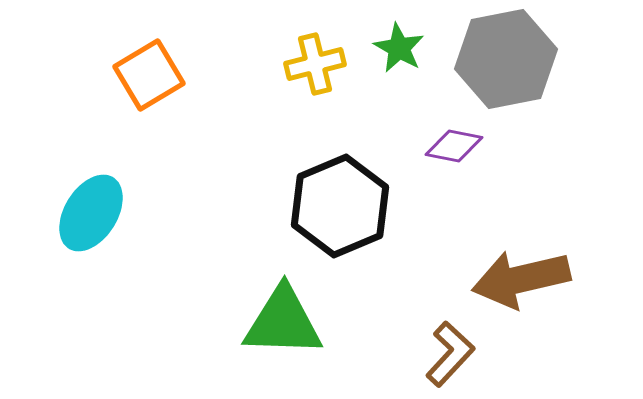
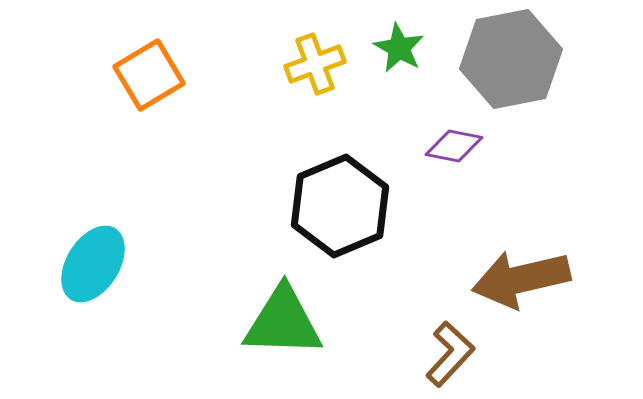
gray hexagon: moved 5 px right
yellow cross: rotated 6 degrees counterclockwise
cyan ellipse: moved 2 px right, 51 px down
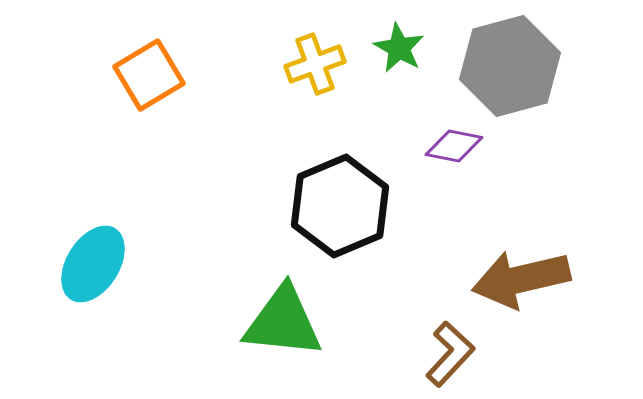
gray hexagon: moved 1 px left, 7 px down; rotated 4 degrees counterclockwise
green triangle: rotated 4 degrees clockwise
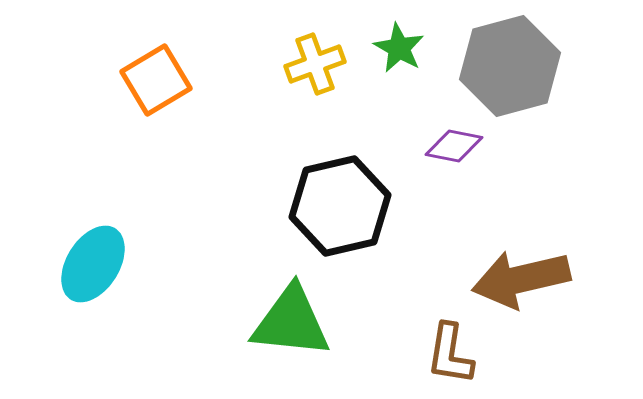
orange square: moved 7 px right, 5 px down
black hexagon: rotated 10 degrees clockwise
green triangle: moved 8 px right
brown L-shape: rotated 146 degrees clockwise
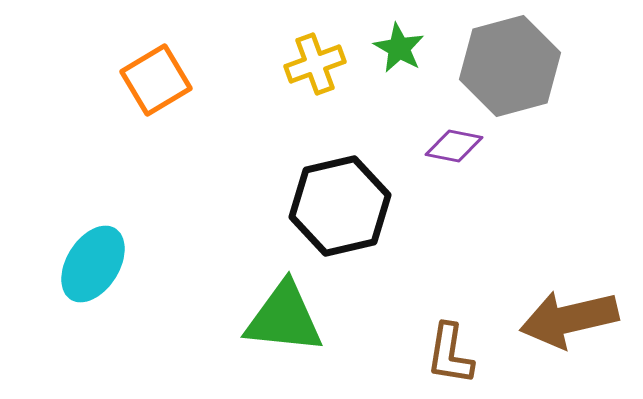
brown arrow: moved 48 px right, 40 px down
green triangle: moved 7 px left, 4 px up
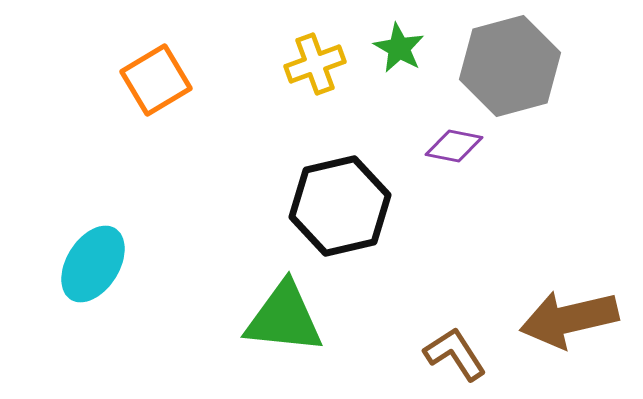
brown L-shape: moved 5 px right; rotated 138 degrees clockwise
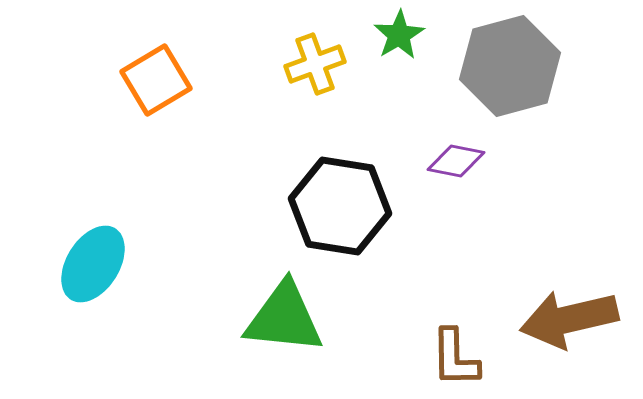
green star: moved 13 px up; rotated 12 degrees clockwise
purple diamond: moved 2 px right, 15 px down
black hexagon: rotated 22 degrees clockwise
brown L-shape: moved 4 px down; rotated 148 degrees counterclockwise
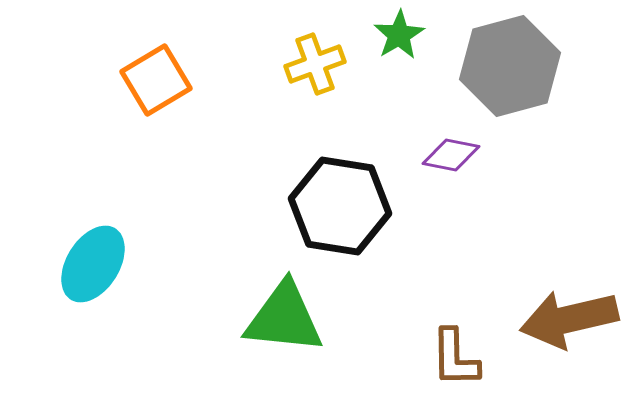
purple diamond: moved 5 px left, 6 px up
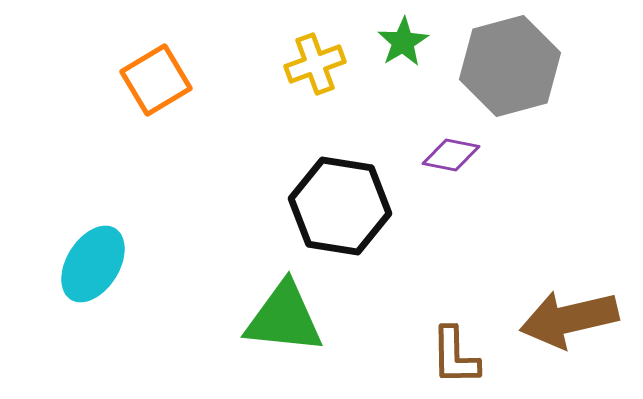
green star: moved 4 px right, 7 px down
brown L-shape: moved 2 px up
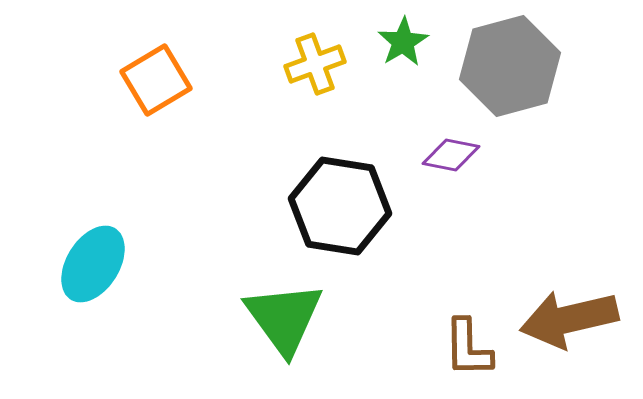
green triangle: rotated 48 degrees clockwise
brown L-shape: moved 13 px right, 8 px up
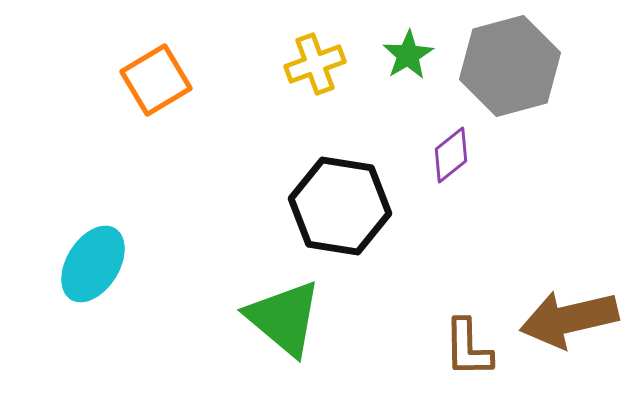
green star: moved 5 px right, 13 px down
purple diamond: rotated 50 degrees counterclockwise
green triangle: rotated 14 degrees counterclockwise
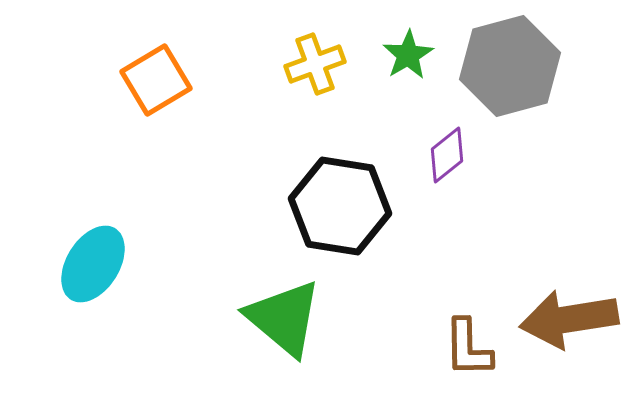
purple diamond: moved 4 px left
brown arrow: rotated 4 degrees clockwise
